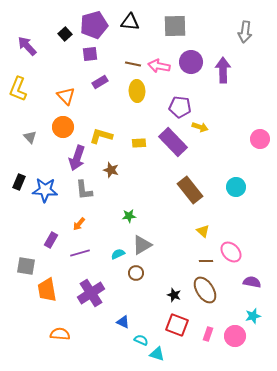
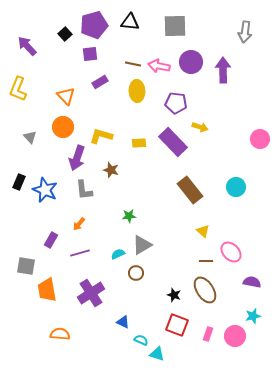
purple pentagon at (180, 107): moved 4 px left, 4 px up
blue star at (45, 190): rotated 20 degrees clockwise
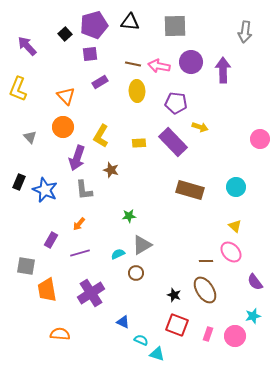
yellow L-shape at (101, 136): rotated 75 degrees counterclockwise
brown rectangle at (190, 190): rotated 36 degrees counterclockwise
yellow triangle at (203, 231): moved 32 px right, 5 px up
purple semicircle at (252, 282): moved 3 px right; rotated 138 degrees counterclockwise
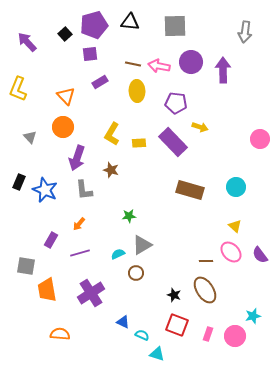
purple arrow at (27, 46): moved 4 px up
yellow L-shape at (101, 136): moved 11 px right, 2 px up
purple semicircle at (255, 282): moved 5 px right, 27 px up
cyan semicircle at (141, 340): moved 1 px right, 5 px up
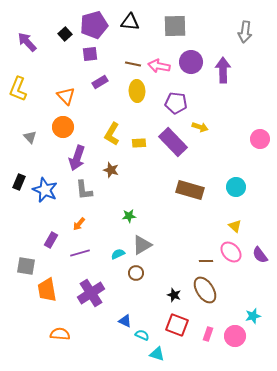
blue triangle at (123, 322): moved 2 px right, 1 px up
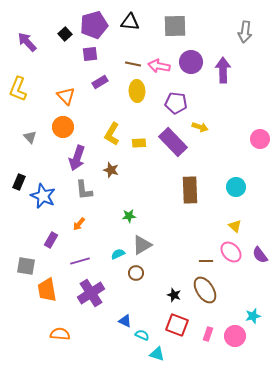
blue star at (45, 190): moved 2 px left, 6 px down
brown rectangle at (190, 190): rotated 72 degrees clockwise
purple line at (80, 253): moved 8 px down
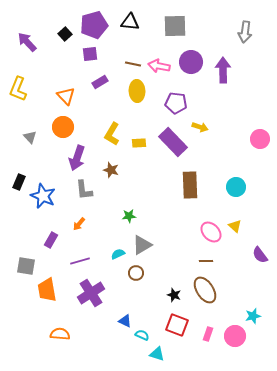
brown rectangle at (190, 190): moved 5 px up
pink ellipse at (231, 252): moved 20 px left, 20 px up
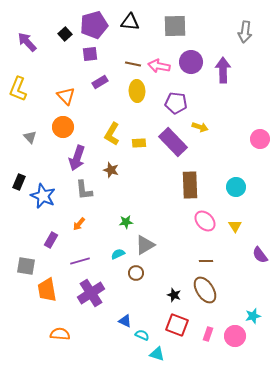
green star at (129, 216): moved 3 px left, 6 px down
yellow triangle at (235, 226): rotated 16 degrees clockwise
pink ellipse at (211, 232): moved 6 px left, 11 px up
gray triangle at (142, 245): moved 3 px right
